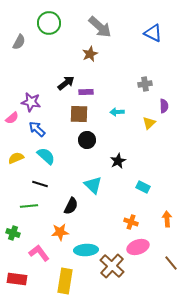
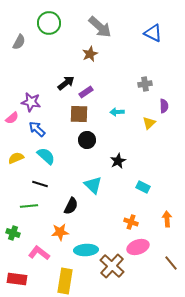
purple rectangle: rotated 32 degrees counterclockwise
pink L-shape: rotated 15 degrees counterclockwise
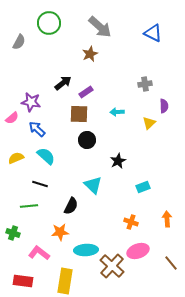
black arrow: moved 3 px left
cyan rectangle: rotated 48 degrees counterclockwise
pink ellipse: moved 4 px down
red rectangle: moved 6 px right, 2 px down
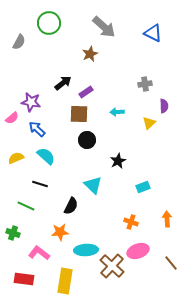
gray arrow: moved 4 px right
green line: moved 3 px left; rotated 30 degrees clockwise
red rectangle: moved 1 px right, 2 px up
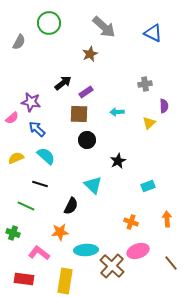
cyan rectangle: moved 5 px right, 1 px up
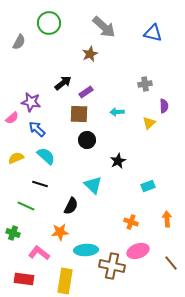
blue triangle: rotated 12 degrees counterclockwise
brown cross: rotated 30 degrees counterclockwise
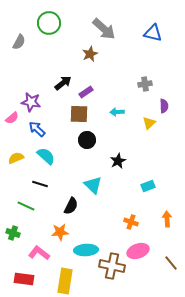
gray arrow: moved 2 px down
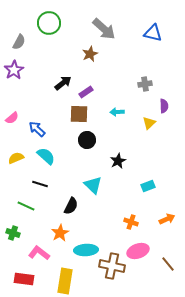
purple star: moved 17 px left, 32 px up; rotated 30 degrees clockwise
orange arrow: rotated 70 degrees clockwise
orange star: moved 1 px down; rotated 24 degrees counterclockwise
brown line: moved 3 px left, 1 px down
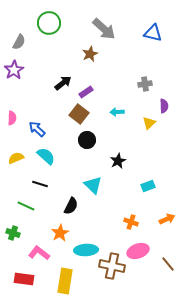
brown square: rotated 36 degrees clockwise
pink semicircle: rotated 48 degrees counterclockwise
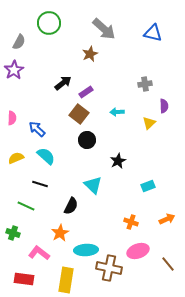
brown cross: moved 3 px left, 2 px down
yellow rectangle: moved 1 px right, 1 px up
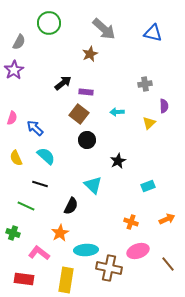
purple rectangle: rotated 40 degrees clockwise
pink semicircle: rotated 16 degrees clockwise
blue arrow: moved 2 px left, 1 px up
yellow semicircle: rotated 91 degrees counterclockwise
